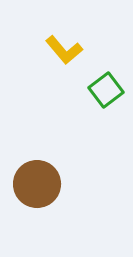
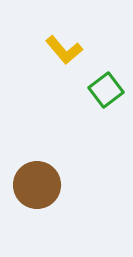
brown circle: moved 1 px down
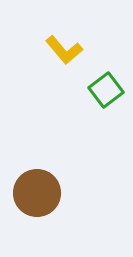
brown circle: moved 8 px down
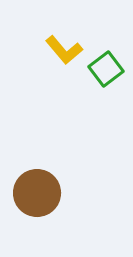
green square: moved 21 px up
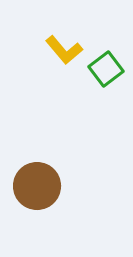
brown circle: moved 7 px up
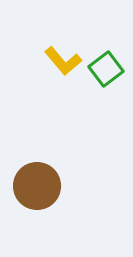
yellow L-shape: moved 1 px left, 11 px down
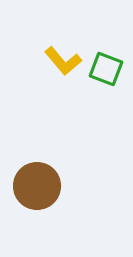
green square: rotated 32 degrees counterclockwise
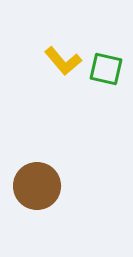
green square: rotated 8 degrees counterclockwise
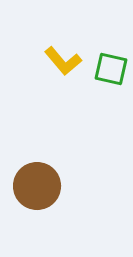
green square: moved 5 px right
